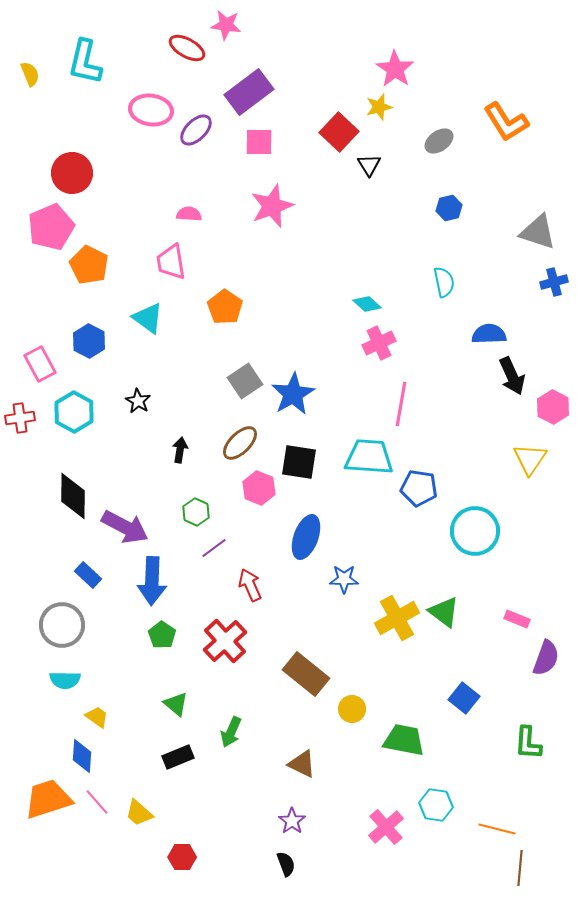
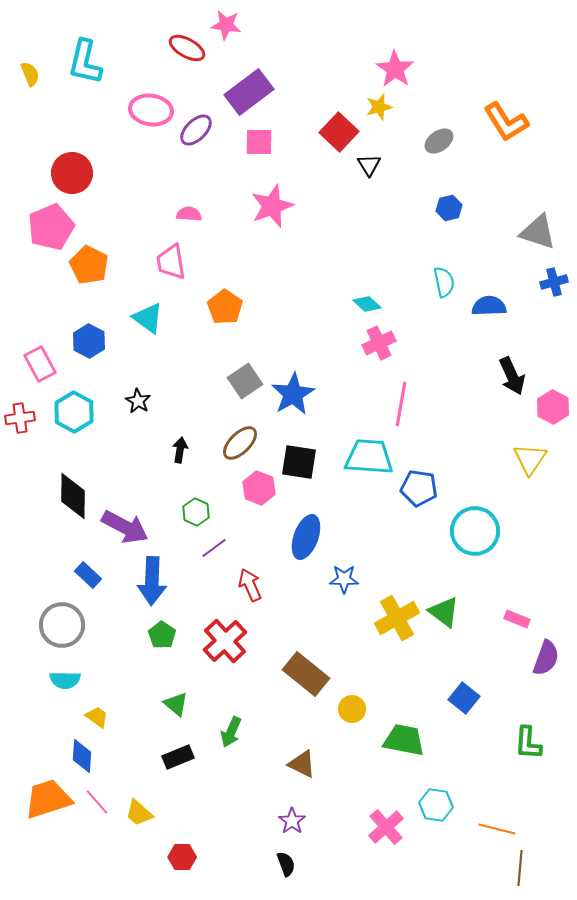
blue semicircle at (489, 334): moved 28 px up
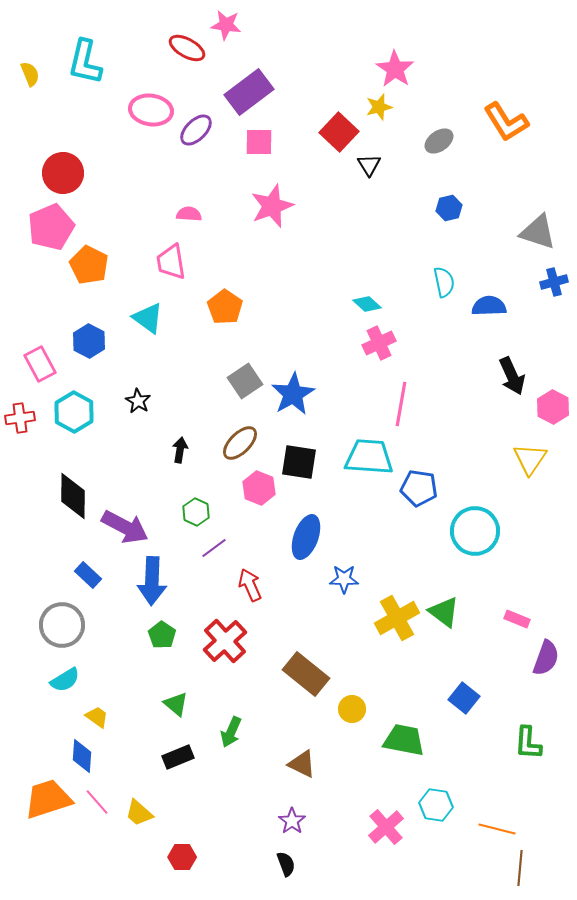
red circle at (72, 173): moved 9 px left
cyan semicircle at (65, 680): rotated 32 degrees counterclockwise
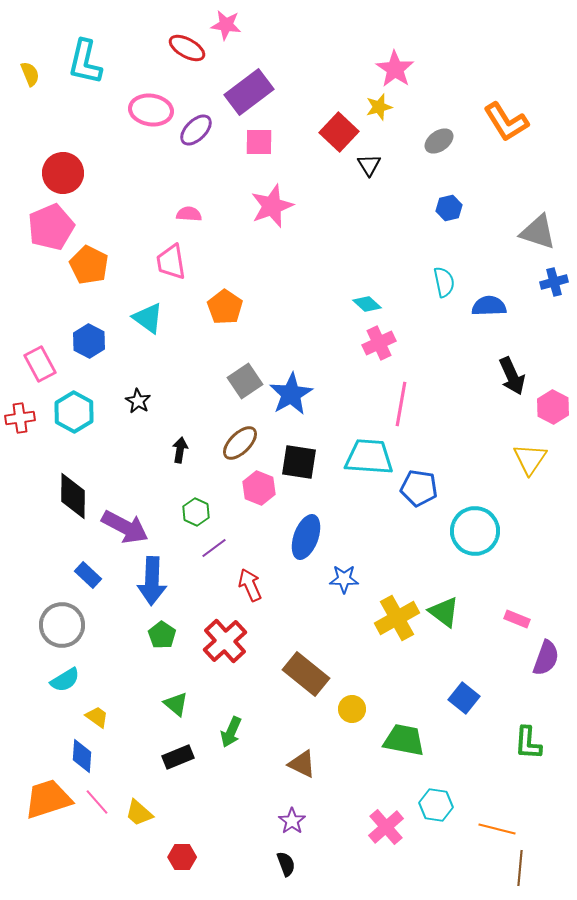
blue star at (293, 394): moved 2 px left
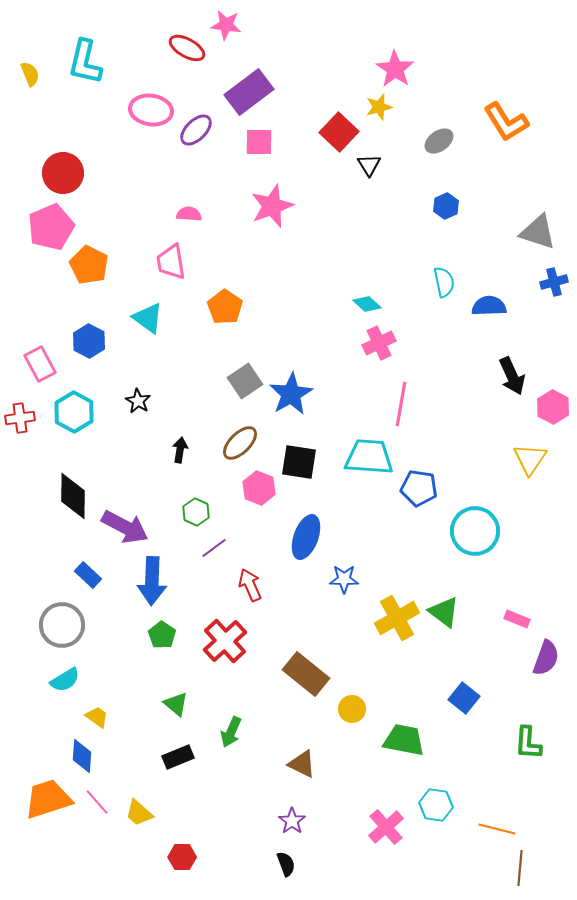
blue hexagon at (449, 208): moved 3 px left, 2 px up; rotated 10 degrees counterclockwise
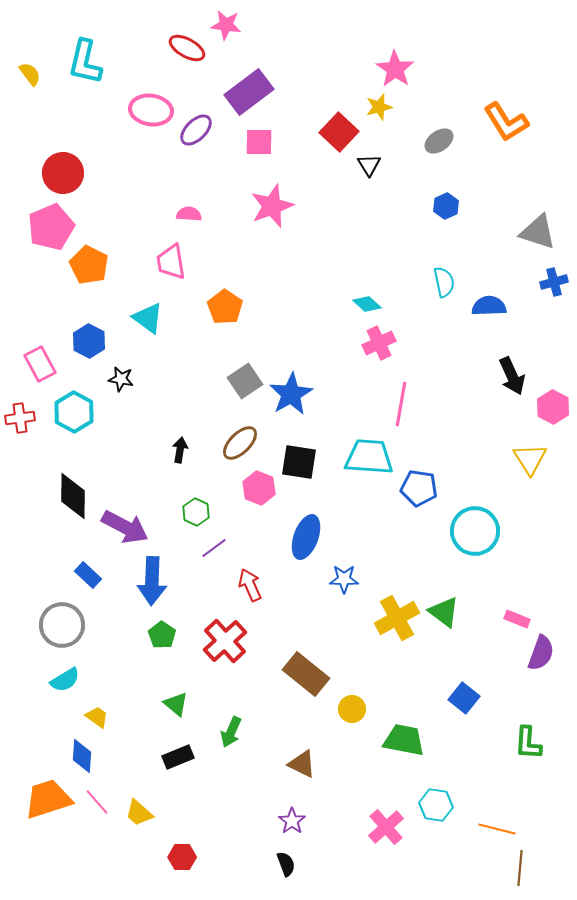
yellow semicircle at (30, 74): rotated 15 degrees counterclockwise
black star at (138, 401): moved 17 px left, 22 px up; rotated 20 degrees counterclockwise
yellow triangle at (530, 459): rotated 6 degrees counterclockwise
purple semicircle at (546, 658): moved 5 px left, 5 px up
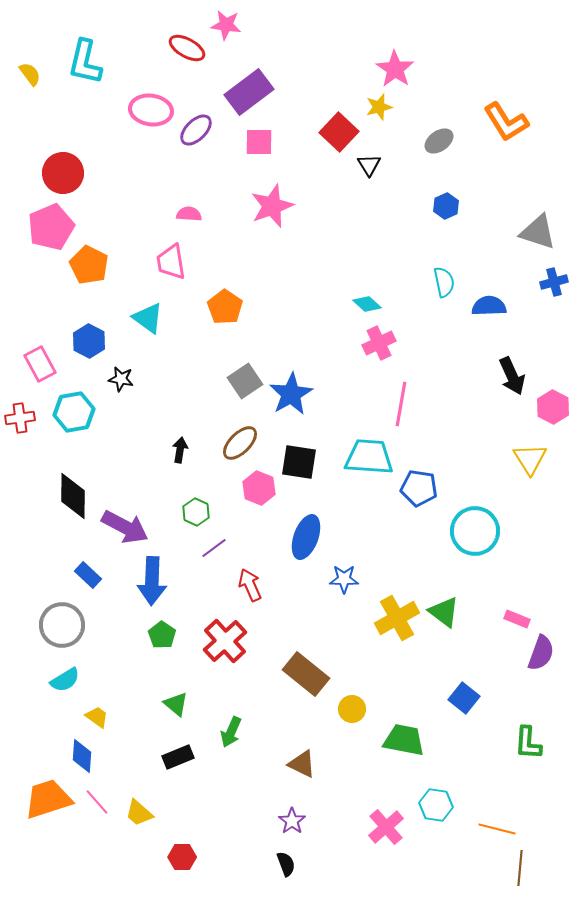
cyan hexagon at (74, 412): rotated 21 degrees clockwise
